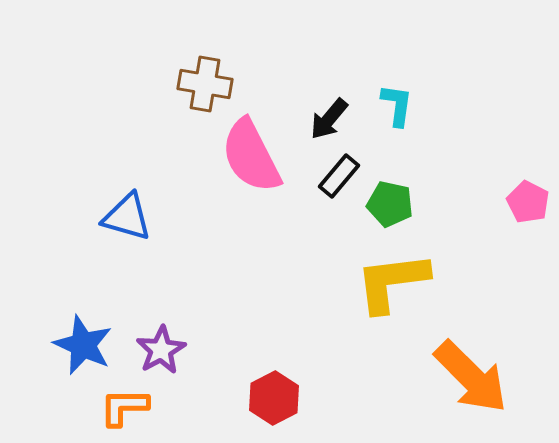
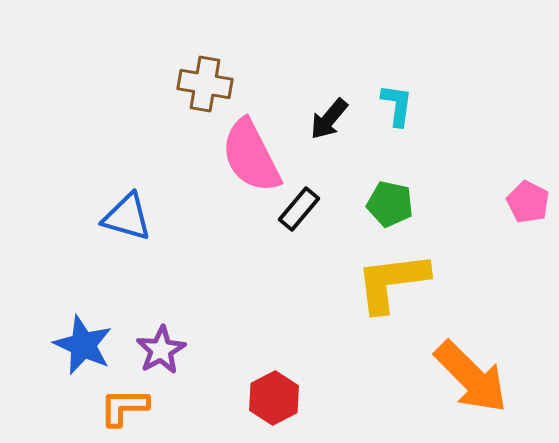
black rectangle: moved 40 px left, 33 px down
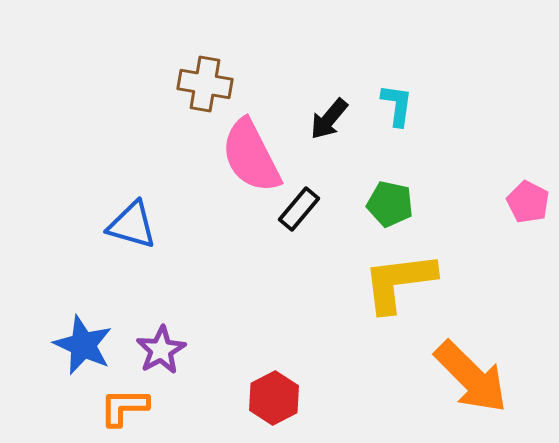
blue triangle: moved 5 px right, 8 px down
yellow L-shape: moved 7 px right
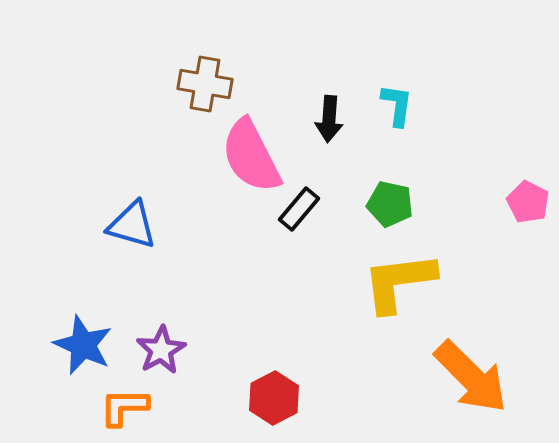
black arrow: rotated 36 degrees counterclockwise
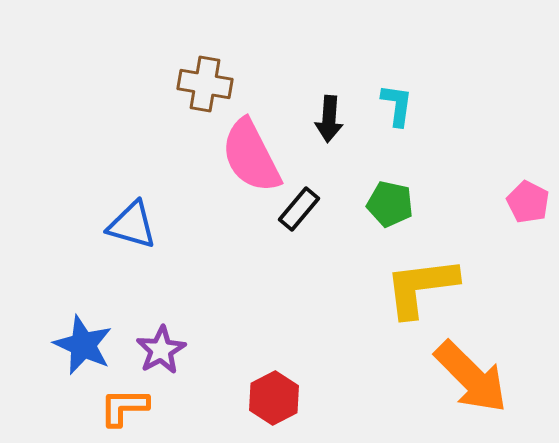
yellow L-shape: moved 22 px right, 5 px down
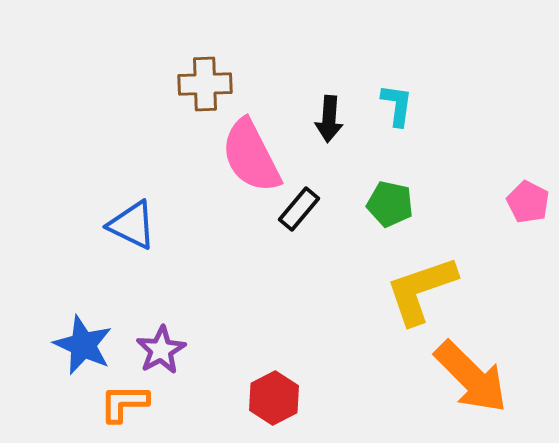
brown cross: rotated 12 degrees counterclockwise
blue triangle: rotated 10 degrees clockwise
yellow L-shape: moved 3 px down; rotated 12 degrees counterclockwise
orange L-shape: moved 4 px up
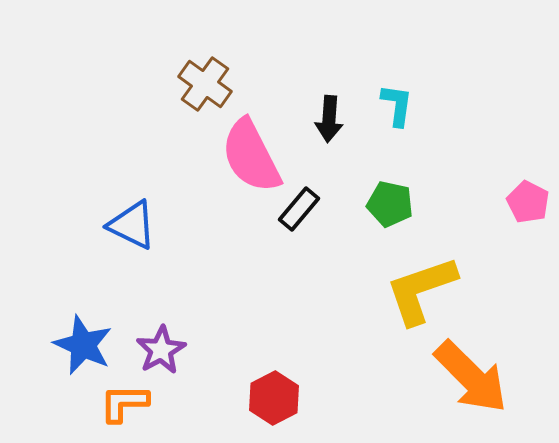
brown cross: rotated 38 degrees clockwise
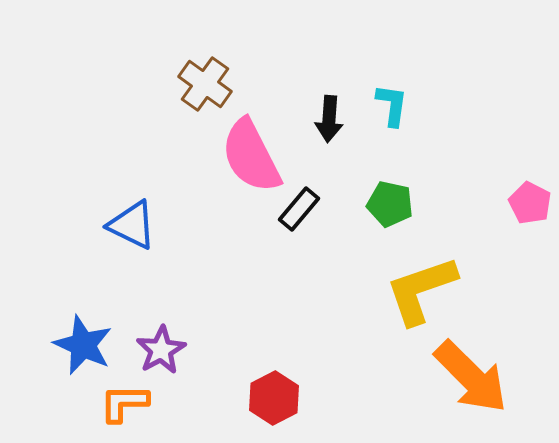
cyan L-shape: moved 5 px left
pink pentagon: moved 2 px right, 1 px down
